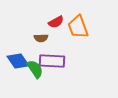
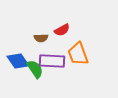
red semicircle: moved 6 px right, 8 px down
orange trapezoid: moved 27 px down
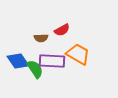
orange trapezoid: rotated 140 degrees clockwise
